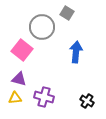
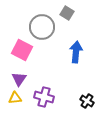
pink square: rotated 10 degrees counterclockwise
purple triangle: rotated 49 degrees clockwise
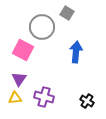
pink square: moved 1 px right
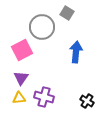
pink square: moved 1 px left; rotated 35 degrees clockwise
purple triangle: moved 2 px right, 1 px up
yellow triangle: moved 4 px right
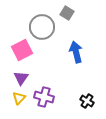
blue arrow: rotated 20 degrees counterclockwise
yellow triangle: rotated 40 degrees counterclockwise
